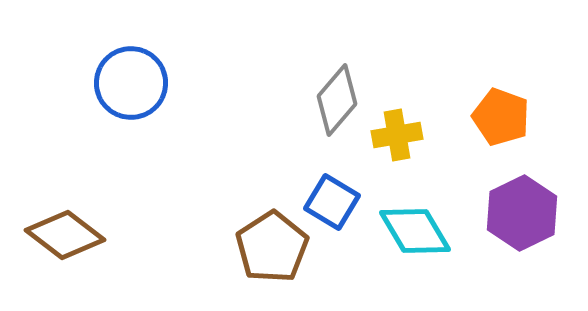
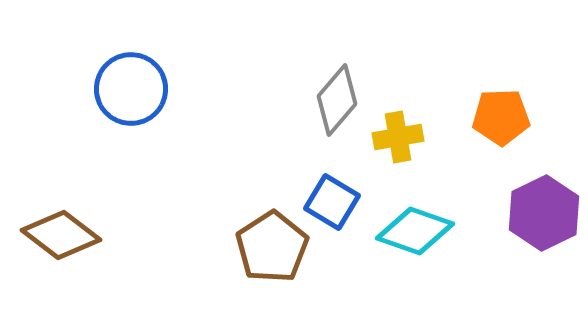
blue circle: moved 6 px down
orange pentagon: rotated 22 degrees counterclockwise
yellow cross: moved 1 px right, 2 px down
purple hexagon: moved 22 px right
cyan diamond: rotated 40 degrees counterclockwise
brown diamond: moved 4 px left
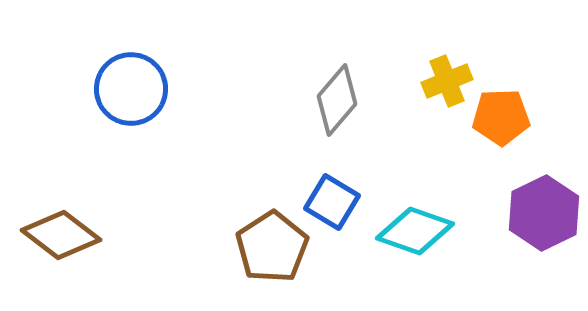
yellow cross: moved 49 px right, 56 px up; rotated 12 degrees counterclockwise
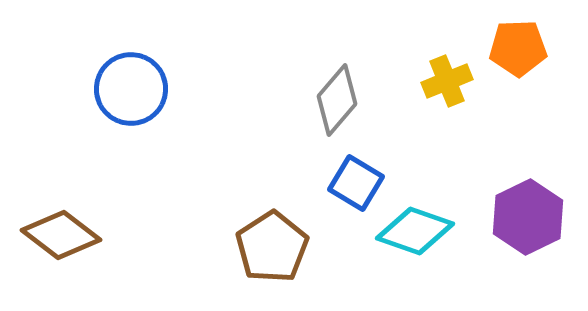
orange pentagon: moved 17 px right, 69 px up
blue square: moved 24 px right, 19 px up
purple hexagon: moved 16 px left, 4 px down
